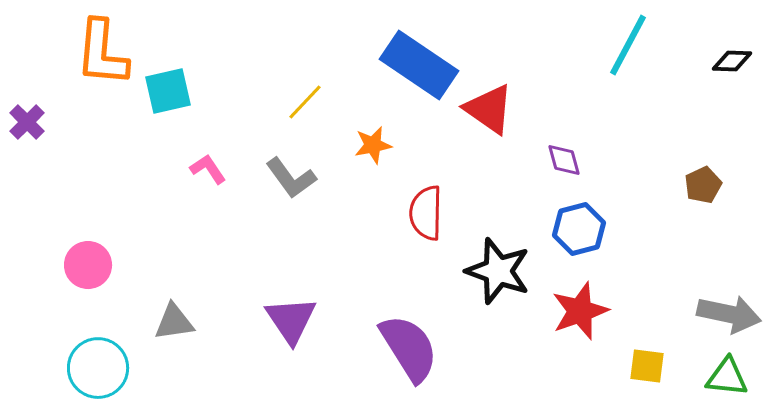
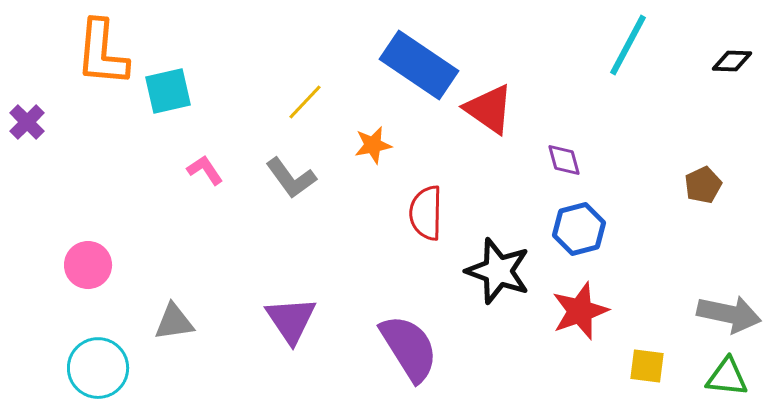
pink L-shape: moved 3 px left, 1 px down
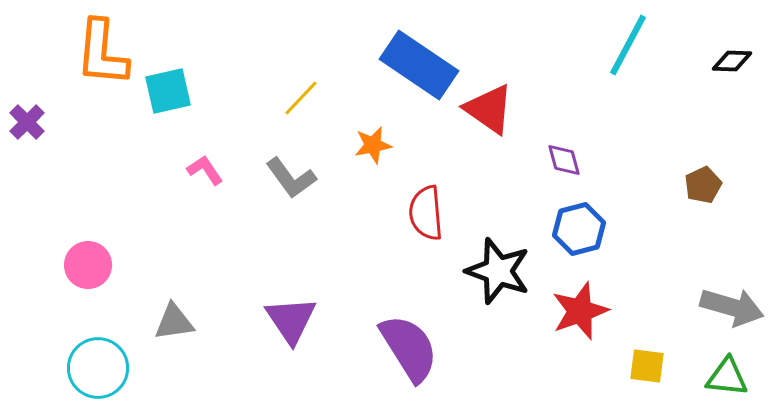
yellow line: moved 4 px left, 4 px up
red semicircle: rotated 6 degrees counterclockwise
gray arrow: moved 3 px right, 7 px up; rotated 4 degrees clockwise
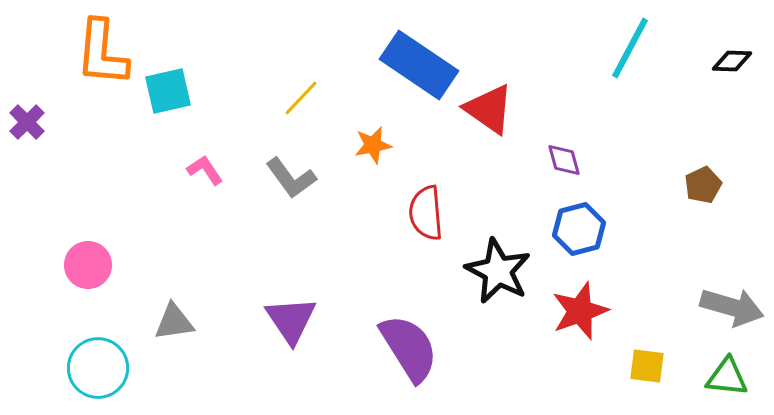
cyan line: moved 2 px right, 3 px down
black star: rotated 8 degrees clockwise
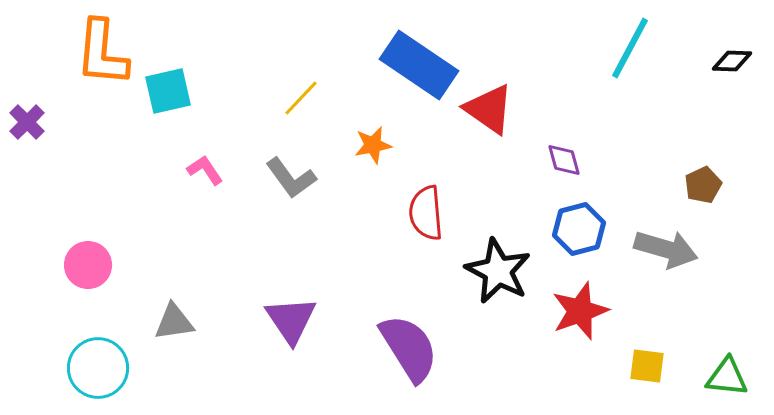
gray arrow: moved 66 px left, 58 px up
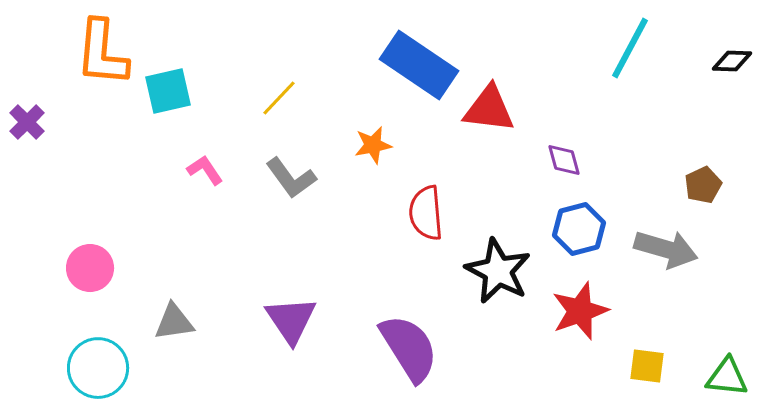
yellow line: moved 22 px left
red triangle: rotated 28 degrees counterclockwise
pink circle: moved 2 px right, 3 px down
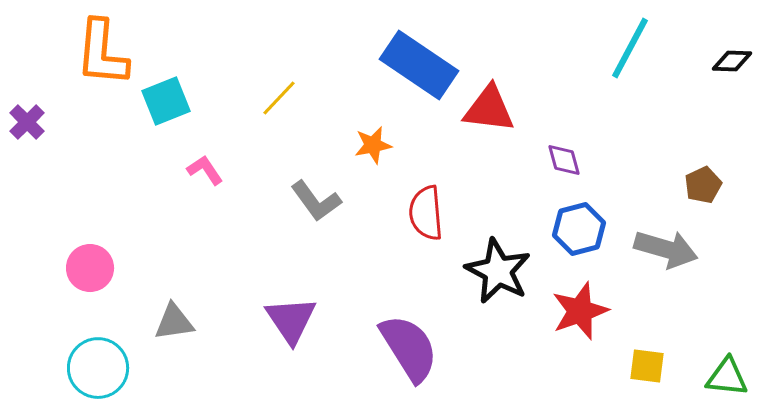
cyan square: moved 2 px left, 10 px down; rotated 9 degrees counterclockwise
gray L-shape: moved 25 px right, 23 px down
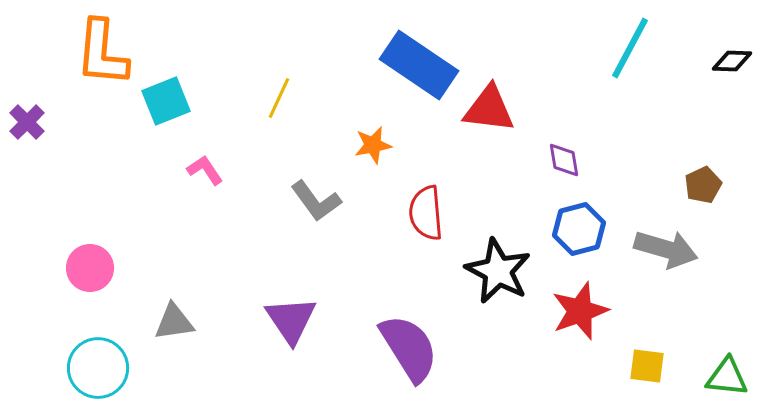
yellow line: rotated 18 degrees counterclockwise
purple diamond: rotated 6 degrees clockwise
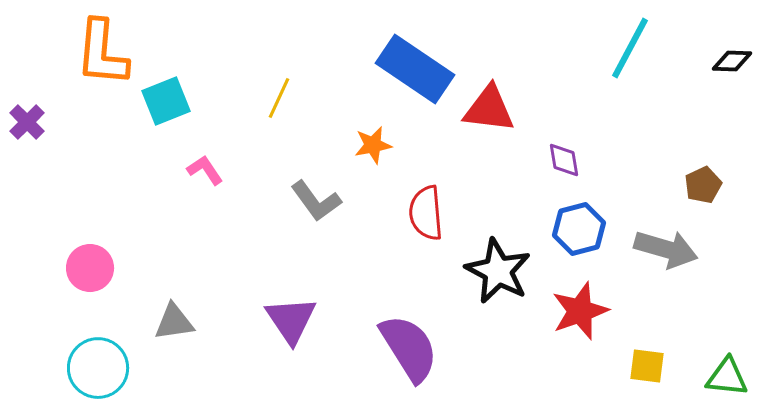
blue rectangle: moved 4 px left, 4 px down
